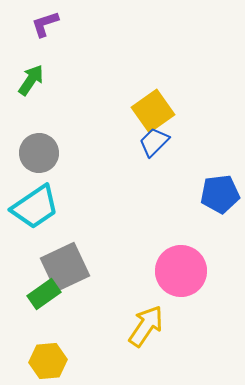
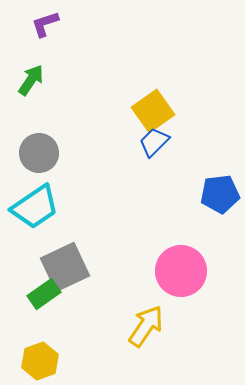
yellow hexagon: moved 8 px left; rotated 15 degrees counterclockwise
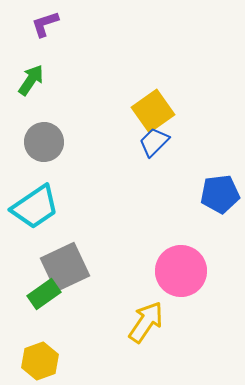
gray circle: moved 5 px right, 11 px up
yellow arrow: moved 4 px up
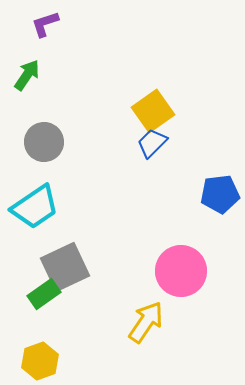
green arrow: moved 4 px left, 5 px up
blue trapezoid: moved 2 px left, 1 px down
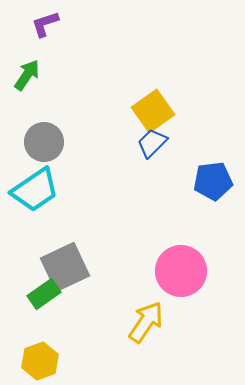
blue pentagon: moved 7 px left, 13 px up
cyan trapezoid: moved 17 px up
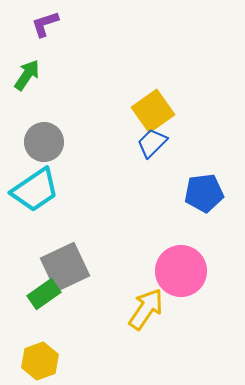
blue pentagon: moved 9 px left, 12 px down
yellow arrow: moved 13 px up
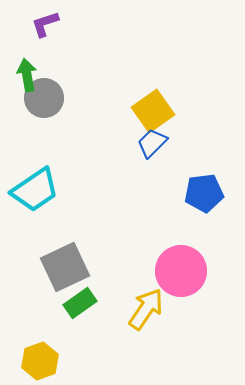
green arrow: rotated 44 degrees counterclockwise
gray circle: moved 44 px up
green rectangle: moved 36 px right, 9 px down
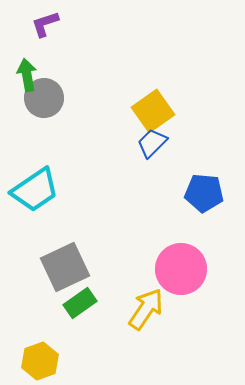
blue pentagon: rotated 12 degrees clockwise
pink circle: moved 2 px up
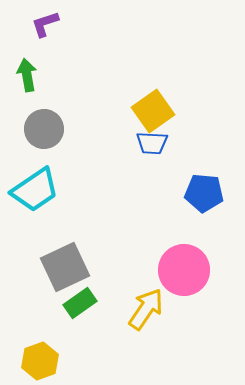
gray circle: moved 31 px down
blue trapezoid: rotated 132 degrees counterclockwise
pink circle: moved 3 px right, 1 px down
